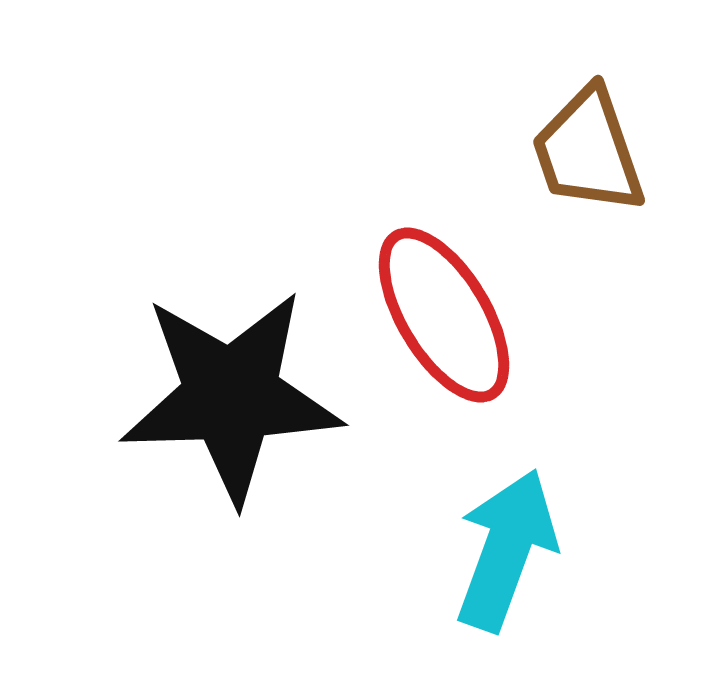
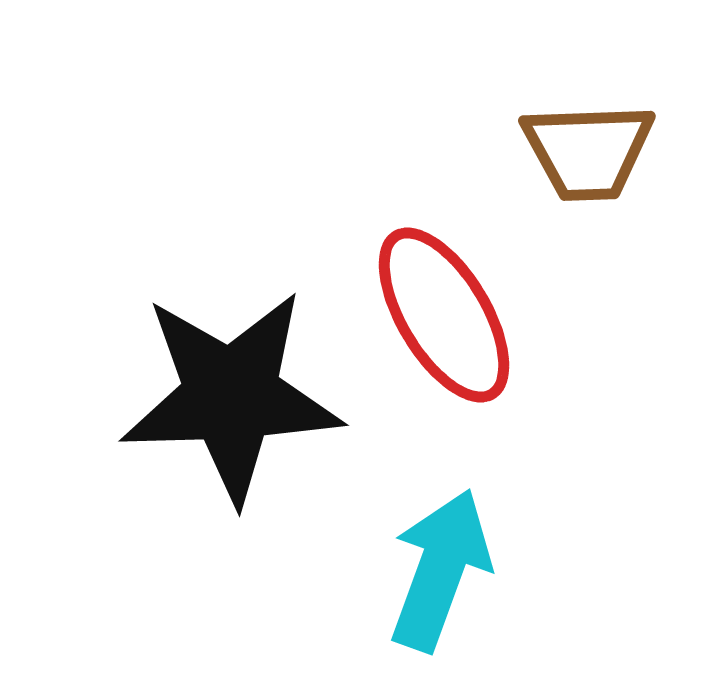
brown trapezoid: rotated 73 degrees counterclockwise
cyan arrow: moved 66 px left, 20 px down
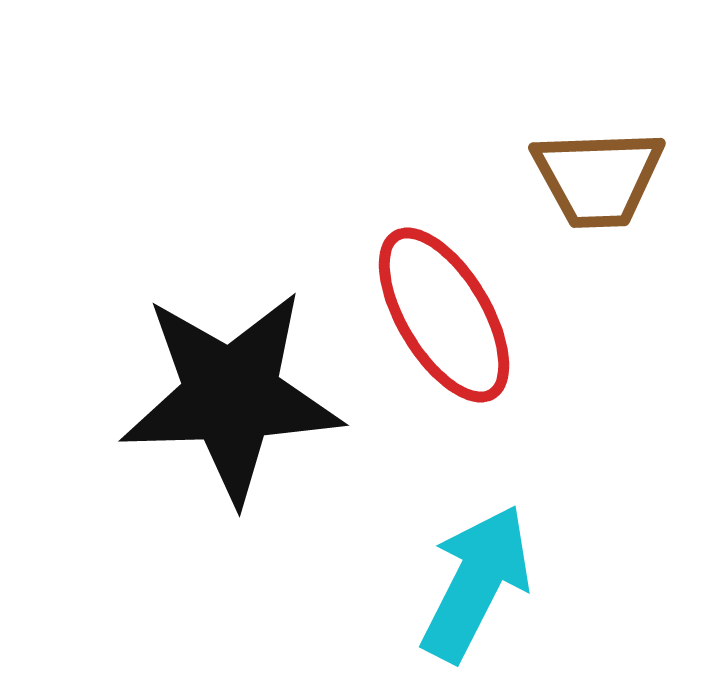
brown trapezoid: moved 10 px right, 27 px down
cyan arrow: moved 36 px right, 13 px down; rotated 7 degrees clockwise
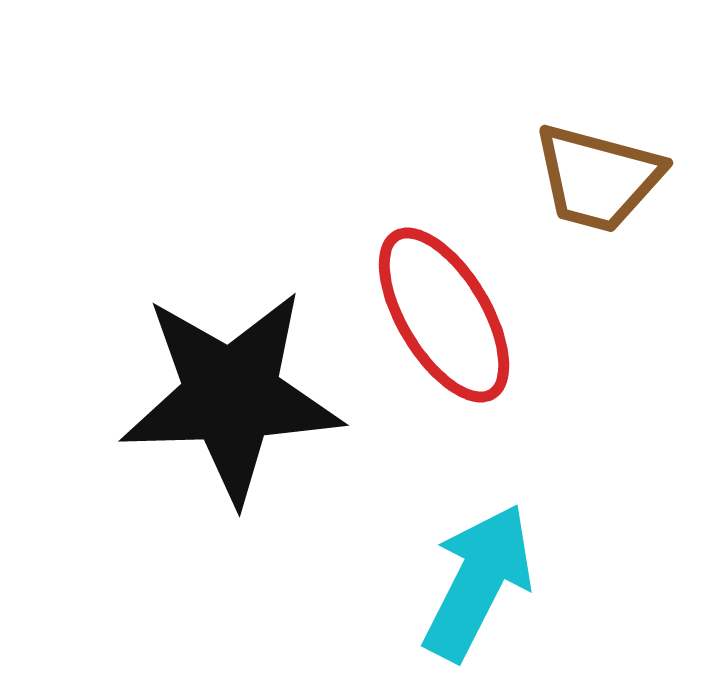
brown trapezoid: rotated 17 degrees clockwise
cyan arrow: moved 2 px right, 1 px up
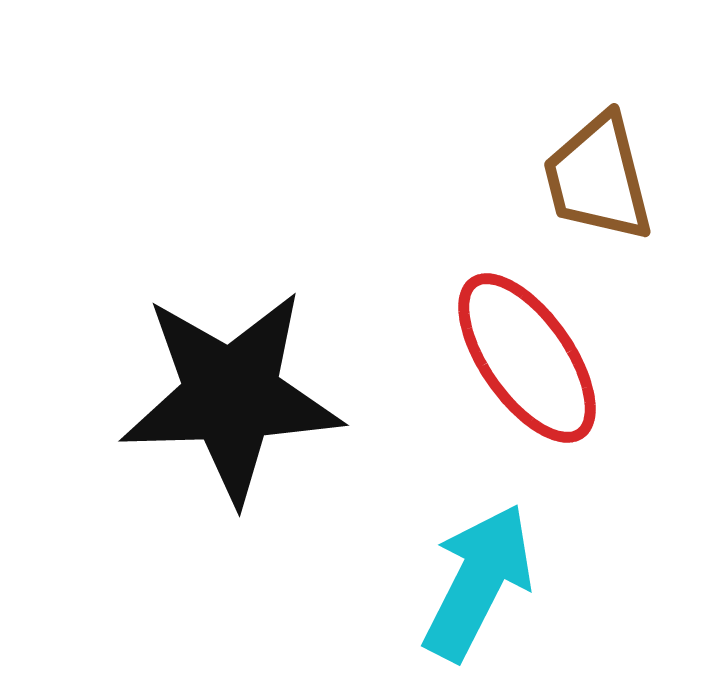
brown trapezoid: rotated 61 degrees clockwise
red ellipse: moved 83 px right, 43 px down; rotated 4 degrees counterclockwise
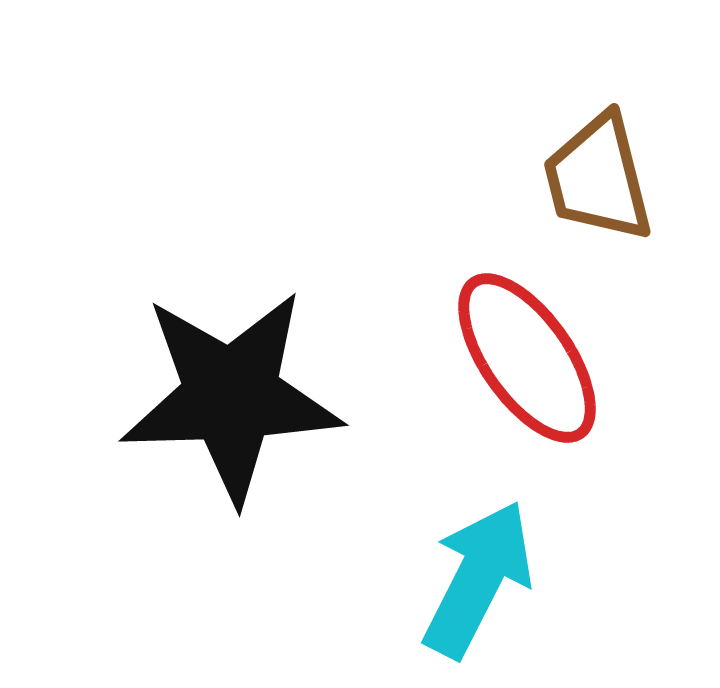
cyan arrow: moved 3 px up
